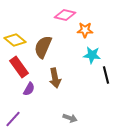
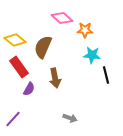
pink diamond: moved 3 px left, 3 px down; rotated 30 degrees clockwise
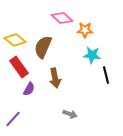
gray arrow: moved 4 px up
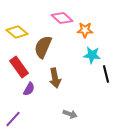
yellow diamond: moved 2 px right, 8 px up
black line: moved 1 px up
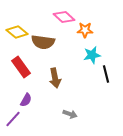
pink diamond: moved 2 px right, 1 px up
brown semicircle: moved 5 px up; rotated 105 degrees counterclockwise
cyan star: rotated 18 degrees counterclockwise
red rectangle: moved 2 px right
purple semicircle: moved 3 px left, 11 px down
